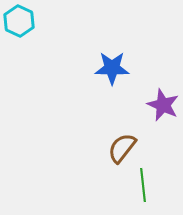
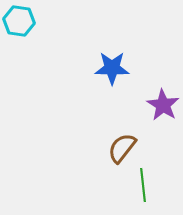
cyan hexagon: rotated 16 degrees counterclockwise
purple star: rotated 8 degrees clockwise
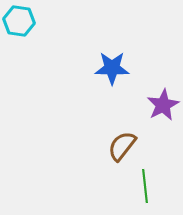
purple star: rotated 12 degrees clockwise
brown semicircle: moved 2 px up
green line: moved 2 px right, 1 px down
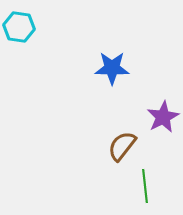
cyan hexagon: moved 6 px down
purple star: moved 12 px down
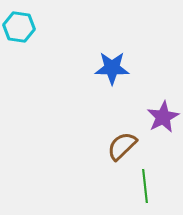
brown semicircle: rotated 8 degrees clockwise
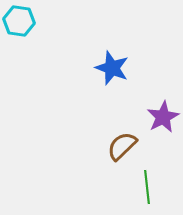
cyan hexagon: moved 6 px up
blue star: rotated 20 degrees clockwise
green line: moved 2 px right, 1 px down
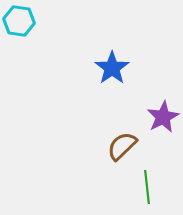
blue star: rotated 16 degrees clockwise
